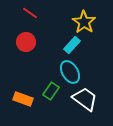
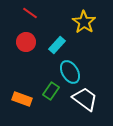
cyan rectangle: moved 15 px left
orange rectangle: moved 1 px left
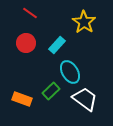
red circle: moved 1 px down
green rectangle: rotated 12 degrees clockwise
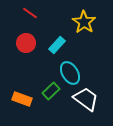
cyan ellipse: moved 1 px down
white trapezoid: moved 1 px right
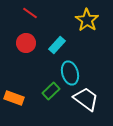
yellow star: moved 3 px right, 2 px up
cyan ellipse: rotated 15 degrees clockwise
orange rectangle: moved 8 px left, 1 px up
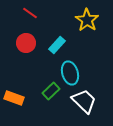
white trapezoid: moved 2 px left, 2 px down; rotated 8 degrees clockwise
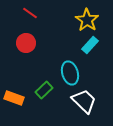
cyan rectangle: moved 33 px right
green rectangle: moved 7 px left, 1 px up
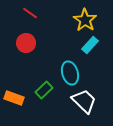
yellow star: moved 2 px left
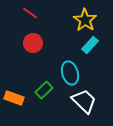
red circle: moved 7 px right
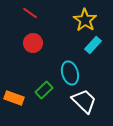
cyan rectangle: moved 3 px right
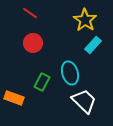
green rectangle: moved 2 px left, 8 px up; rotated 18 degrees counterclockwise
